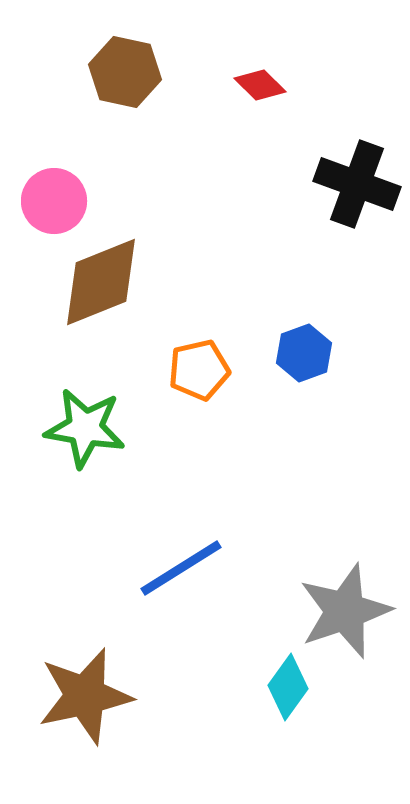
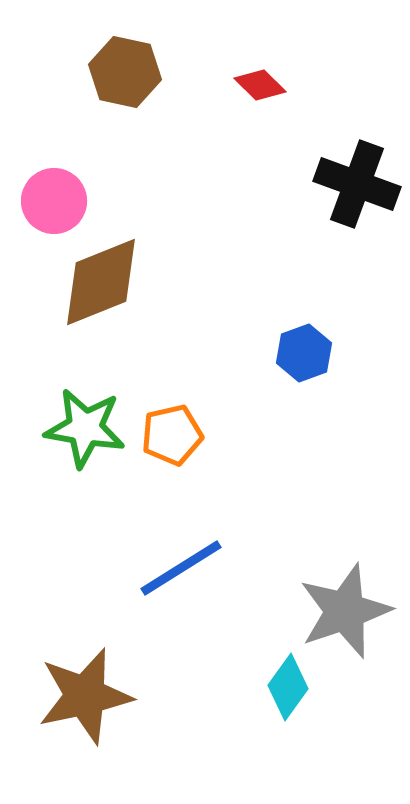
orange pentagon: moved 27 px left, 65 px down
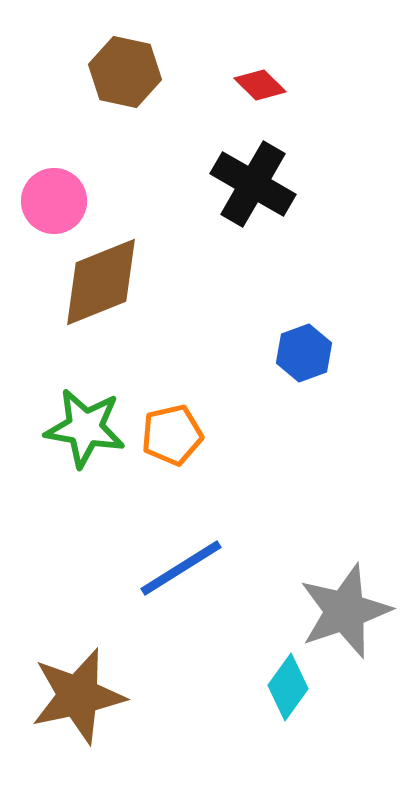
black cross: moved 104 px left; rotated 10 degrees clockwise
brown star: moved 7 px left
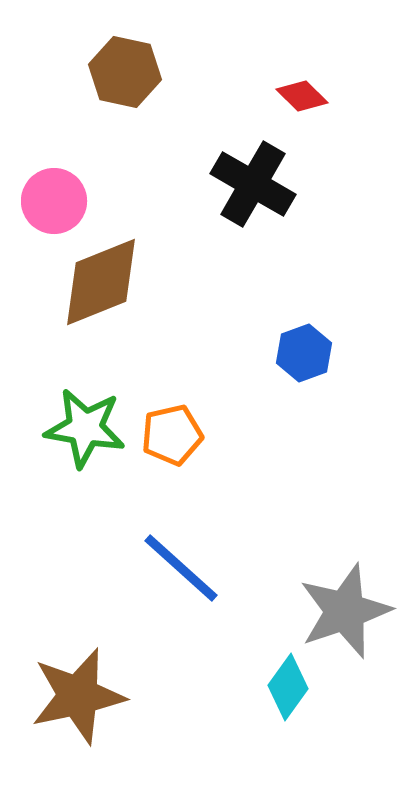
red diamond: moved 42 px right, 11 px down
blue line: rotated 74 degrees clockwise
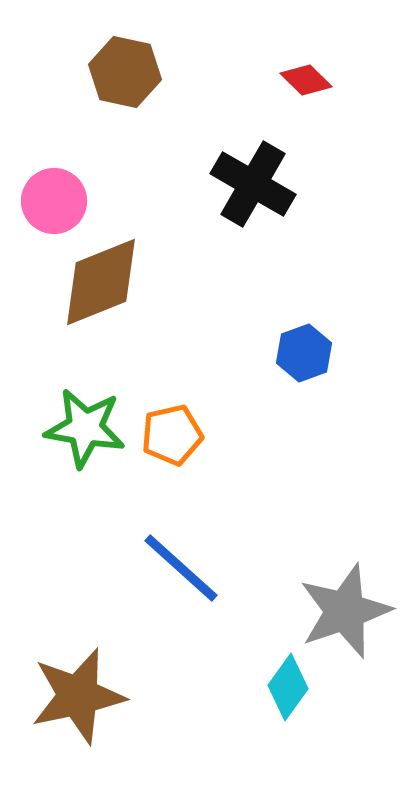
red diamond: moved 4 px right, 16 px up
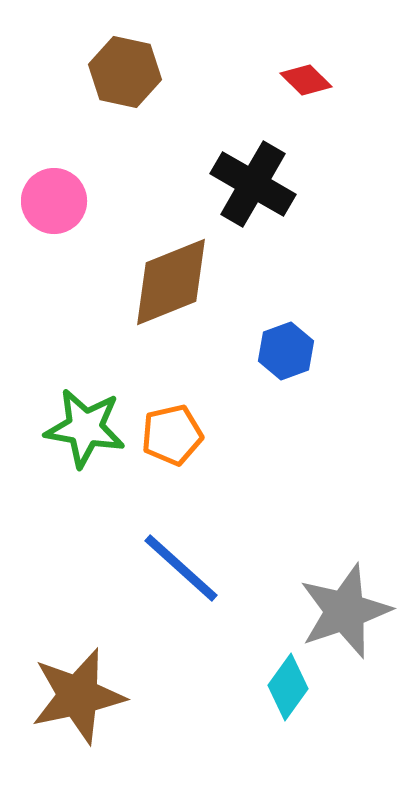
brown diamond: moved 70 px right
blue hexagon: moved 18 px left, 2 px up
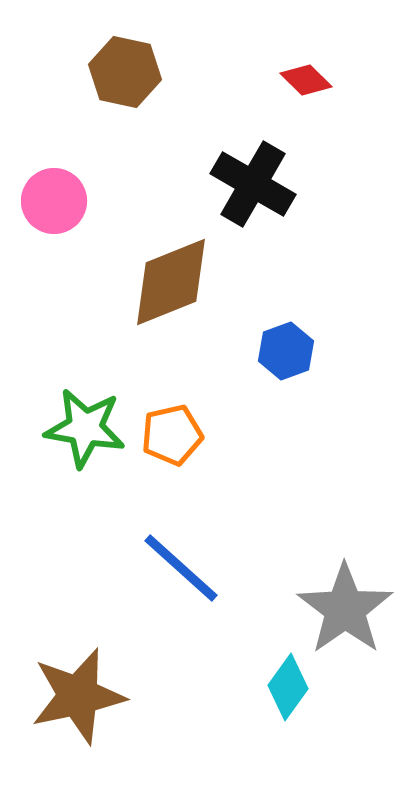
gray star: moved 2 px up; rotated 16 degrees counterclockwise
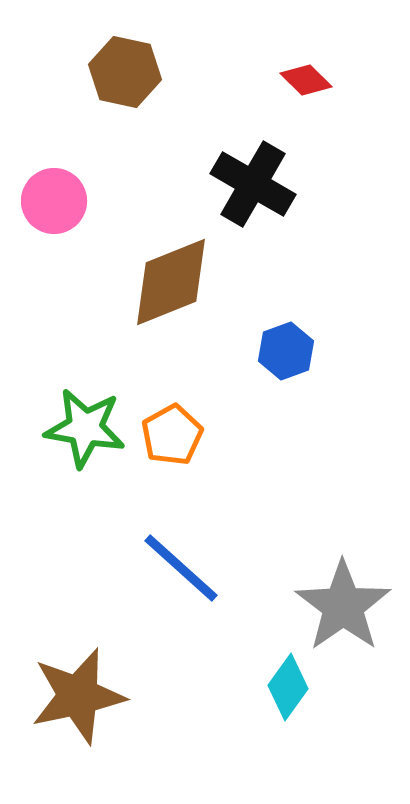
orange pentagon: rotated 16 degrees counterclockwise
gray star: moved 2 px left, 3 px up
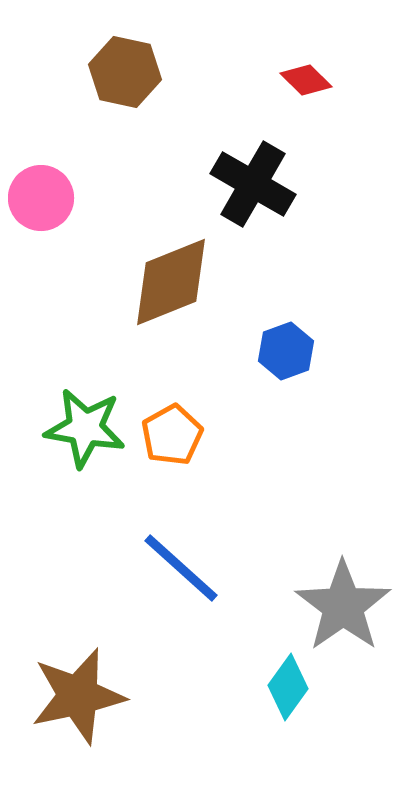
pink circle: moved 13 px left, 3 px up
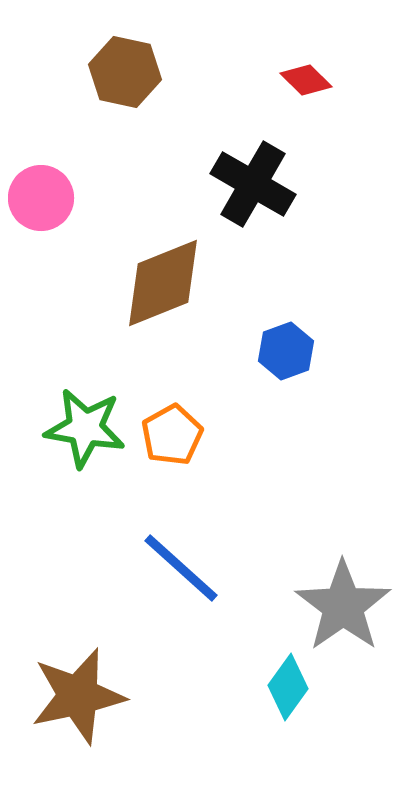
brown diamond: moved 8 px left, 1 px down
